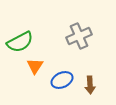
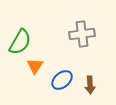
gray cross: moved 3 px right, 2 px up; rotated 15 degrees clockwise
green semicircle: rotated 32 degrees counterclockwise
blue ellipse: rotated 15 degrees counterclockwise
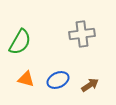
orange triangle: moved 9 px left, 13 px down; rotated 48 degrees counterclockwise
blue ellipse: moved 4 px left; rotated 15 degrees clockwise
brown arrow: rotated 120 degrees counterclockwise
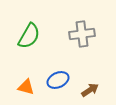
green semicircle: moved 9 px right, 6 px up
orange triangle: moved 8 px down
brown arrow: moved 5 px down
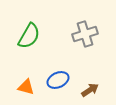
gray cross: moved 3 px right; rotated 10 degrees counterclockwise
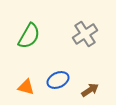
gray cross: rotated 15 degrees counterclockwise
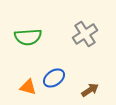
green semicircle: moved 1 px left, 1 px down; rotated 56 degrees clockwise
blue ellipse: moved 4 px left, 2 px up; rotated 10 degrees counterclockwise
orange triangle: moved 2 px right
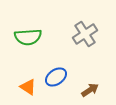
blue ellipse: moved 2 px right, 1 px up
orange triangle: rotated 18 degrees clockwise
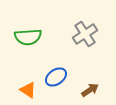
orange triangle: moved 3 px down
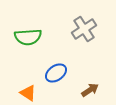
gray cross: moved 1 px left, 5 px up
blue ellipse: moved 4 px up
orange triangle: moved 3 px down
